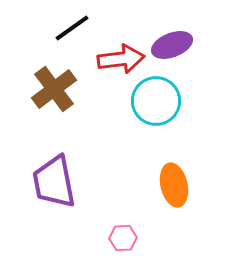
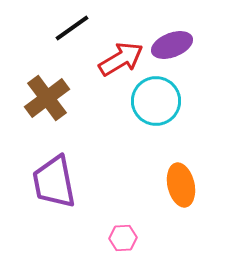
red arrow: rotated 24 degrees counterclockwise
brown cross: moved 7 px left, 9 px down
orange ellipse: moved 7 px right
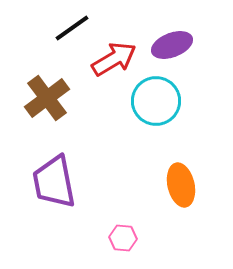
red arrow: moved 7 px left
pink hexagon: rotated 8 degrees clockwise
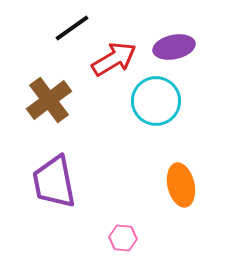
purple ellipse: moved 2 px right, 2 px down; rotated 9 degrees clockwise
brown cross: moved 2 px right, 2 px down
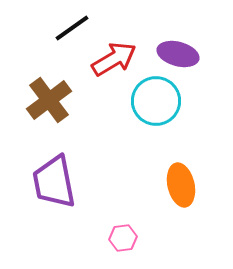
purple ellipse: moved 4 px right, 7 px down; rotated 27 degrees clockwise
pink hexagon: rotated 12 degrees counterclockwise
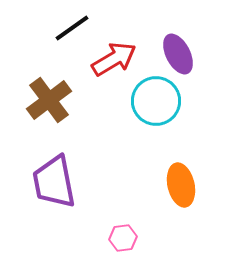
purple ellipse: rotated 48 degrees clockwise
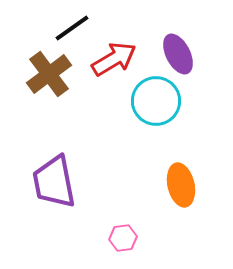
brown cross: moved 26 px up
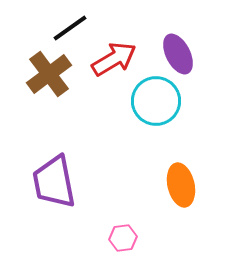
black line: moved 2 px left
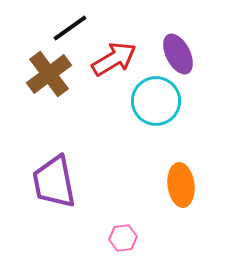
orange ellipse: rotated 6 degrees clockwise
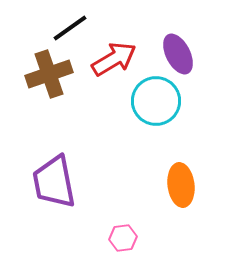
brown cross: rotated 18 degrees clockwise
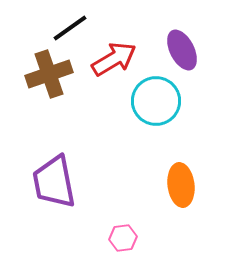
purple ellipse: moved 4 px right, 4 px up
